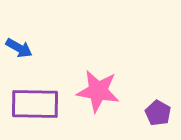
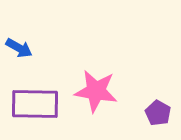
pink star: moved 2 px left
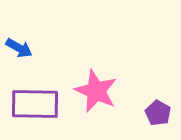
pink star: rotated 15 degrees clockwise
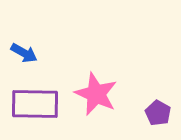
blue arrow: moved 5 px right, 5 px down
pink star: moved 3 px down
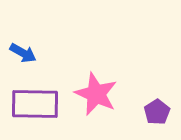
blue arrow: moved 1 px left
purple pentagon: moved 1 px left, 1 px up; rotated 10 degrees clockwise
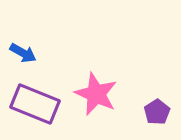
purple rectangle: rotated 21 degrees clockwise
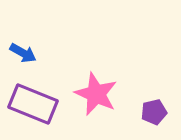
purple rectangle: moved 2 px left
purple pentagon: moved 3 px left; rotated 20 degrees clockwise
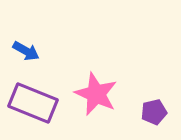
blue arrow: moved 3 px right, 2 px up
purple rectangle: moved 1 px up
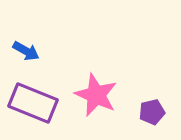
pink star: moved 1 px down
purple pentagon: moved 2 px left
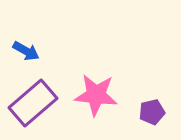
pink star: rotated 18 degrees counterclockwise
purple rectangle: rotated 63 degrees counterclockwise
